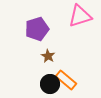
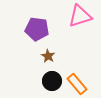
purple pentagon: rotated 25 degrees clockwise
orange rectangle: moved 11 px right, 4 px down; rotated 10 degrees clockwise
black circle: moved 2 px right, 3 px up
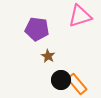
black circle: moved 9 px right, 1 px up
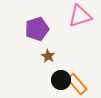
purple pentagon: rotated 25 degrees counterclockwise
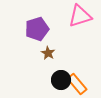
brown star: moved 3 px up
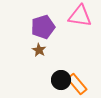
pink triangle: rotated 25 degrees clockwise
purple pentagon: moved 6 px right, 2 px up
brown star: moved 9 px left, 3 px up
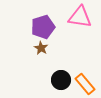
pink triangle: moved 1 px down
brown star: moved 2 px right, 2 px up
orange rectangle: moved 8 px right
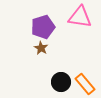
black circle: moved 2 px down
